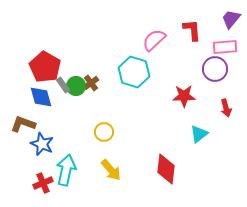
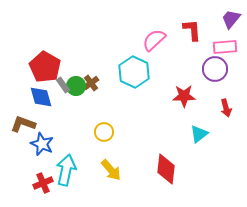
cyan hexagon: rotated 8 degrees clockwise
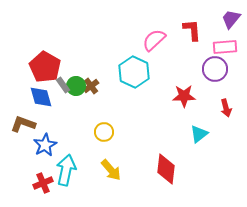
brown cross: moved 3 px down
blue star: moved 3 px right, 1 px down; rotated 20 degrees clockwise
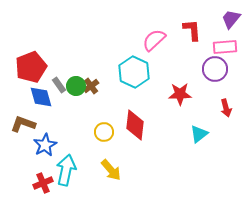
red pentagon: moved 14 px left; rotated 20 degrees clockwise
gray rectangle: moved 4 px left
red star: moved 4 px left, 2 px up
red diamond: moved 31 px left, 44 px up
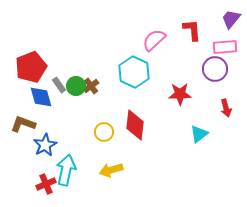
yellow arrow: rotated 115 degrees clockwise
red cross: moved 3 px right, 1 px down
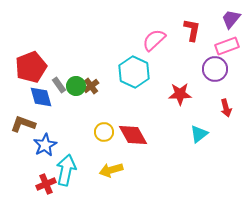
red L-shape: rotated 15 degrees clockwise
pink rectangle: moved 2 px right, 1 px up; rotated 15 degrees counterclockwise
red diamond: moved 2 px left, 10 px down; rotated 36 degrees counterclockwise
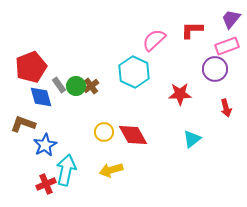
red L-shape: rotated 100 degrees counterclockwise
cyan triangle: moved 7 px left, 5 px down
